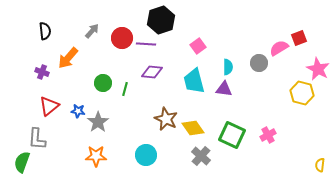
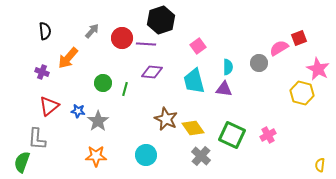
gray star: moved 1 px up
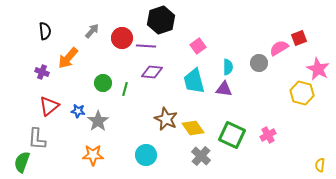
purple line: moved 2 px down
orange star: moved 3 px left, 1 px up
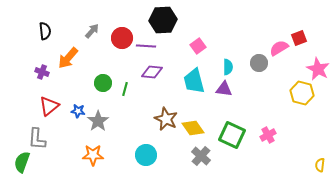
black hexagon: moved 2 px right; rotated 16 degrees clockwise
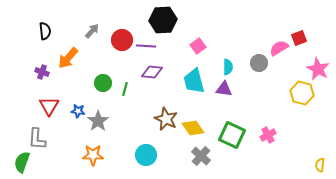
red circle: moved 2 px down
red triangle: rotated 20 degrees counterclockwise
